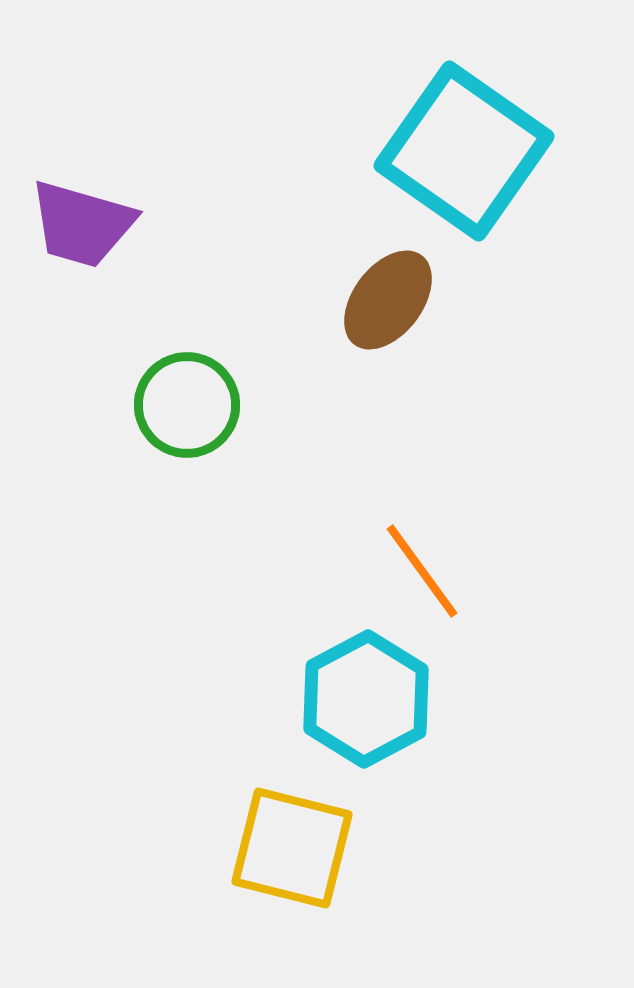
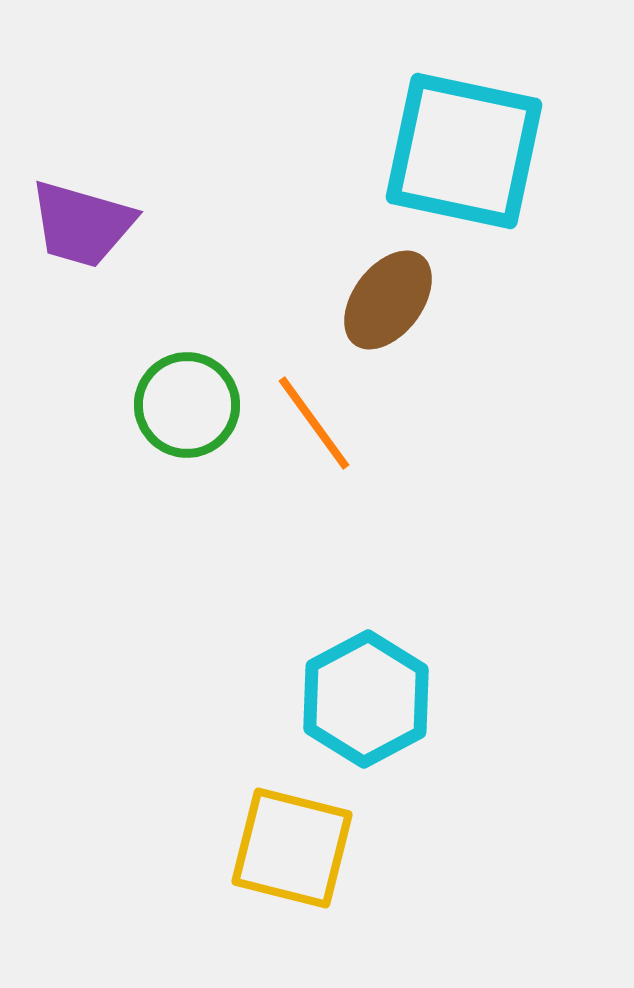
cyan square: rotated 23 degrees counterclockwise
orange line: moved 108 px left, 148 px up
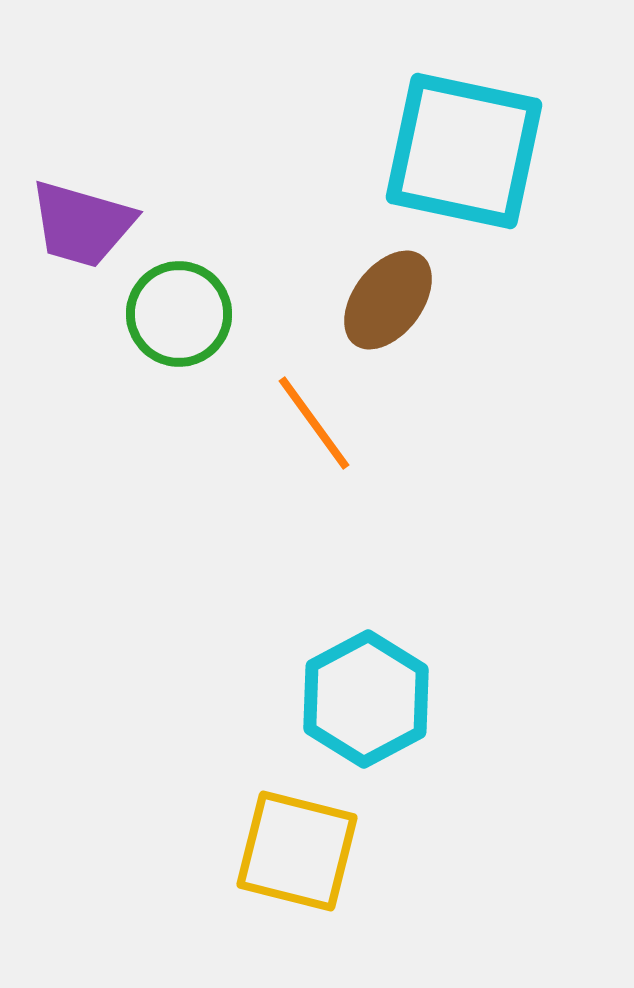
green circle: moved 8 px left, 91 px up
yellow square: moved 5 px right, 3 px down
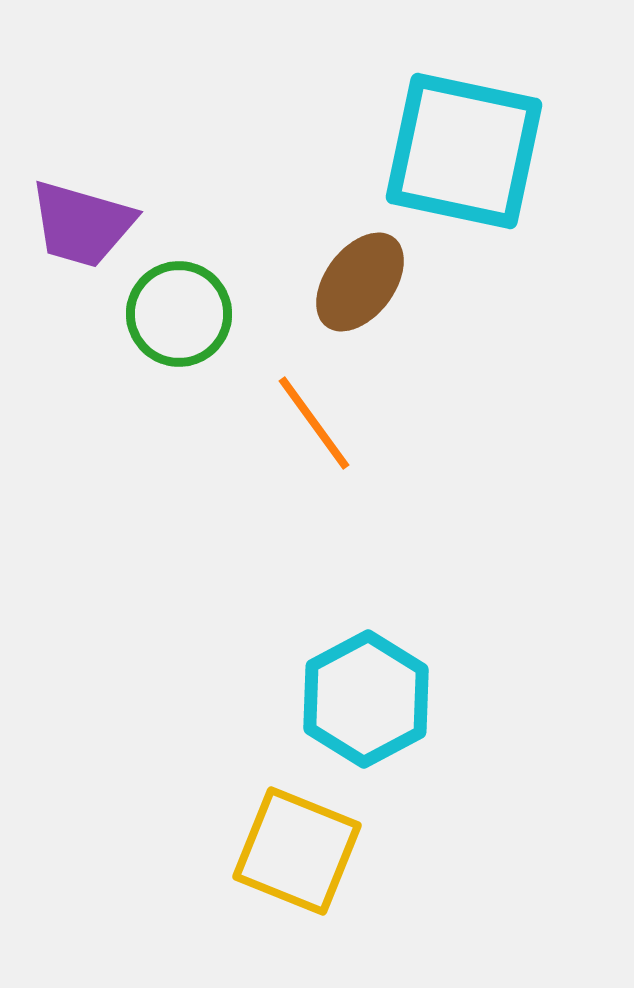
brown ellipse: moved 28 px left, 18 px up
yellow square: rotated 8 degrees clockwise
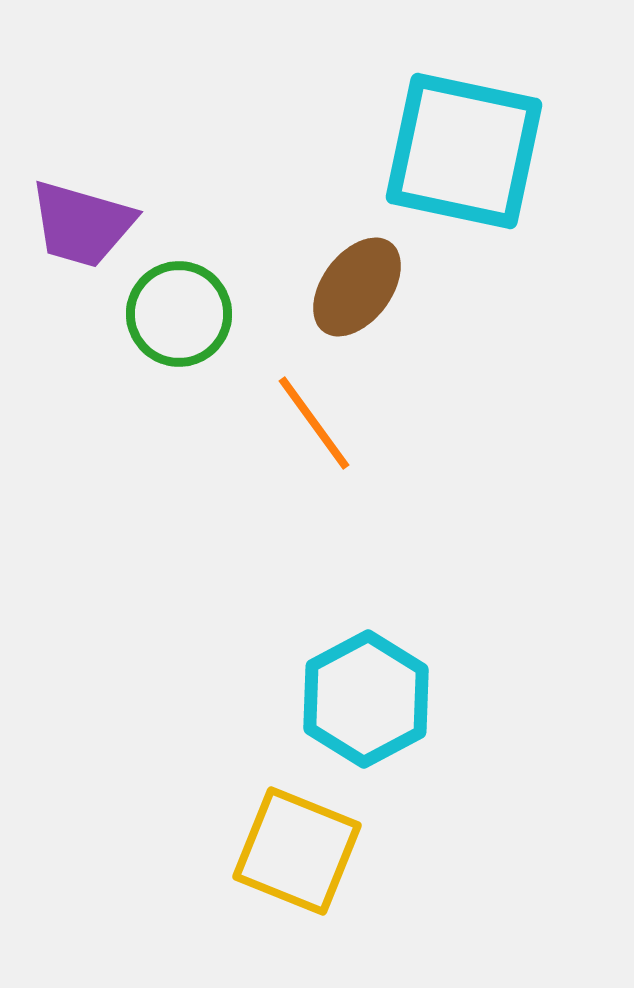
brown ellipse: moved 3 px left, 5 px down
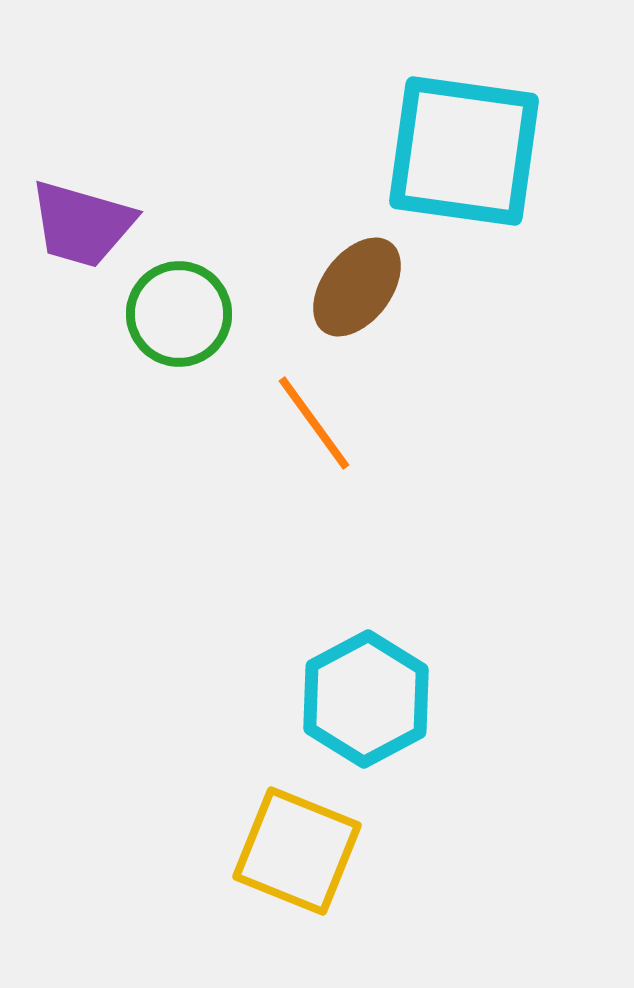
cyan square: rotated 4 degrees counterclockwise
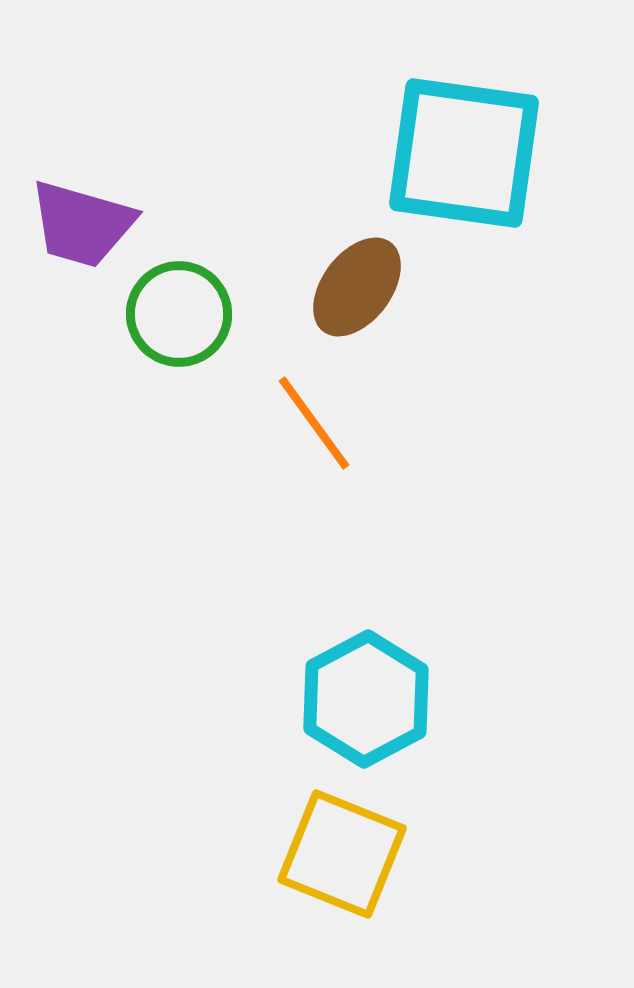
cyan square: moved 2 px down
yellow square: moved 45 px right, 3 px down
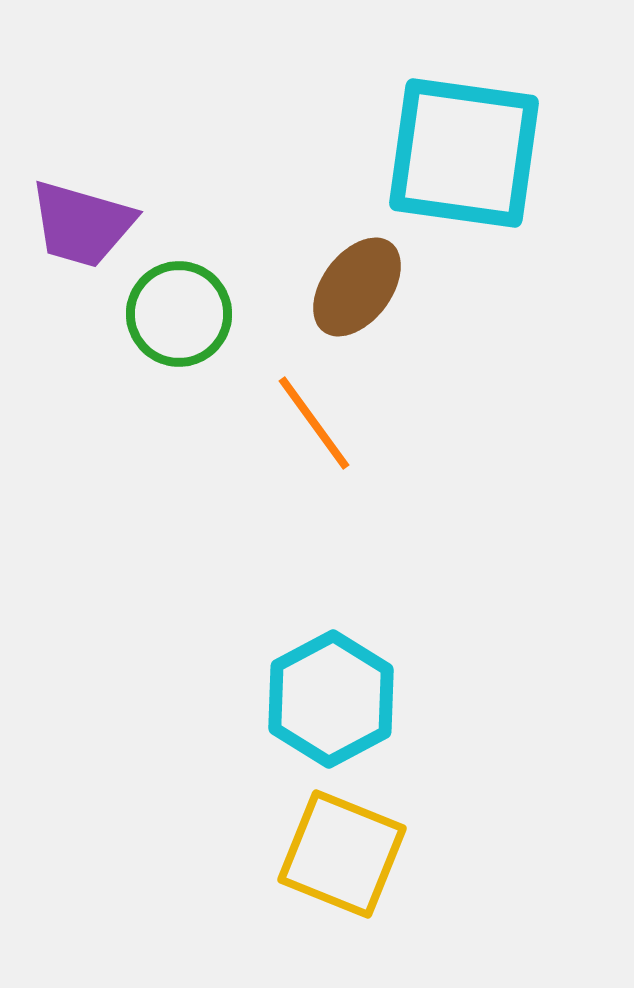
cyan hexagon: moved 35 px left
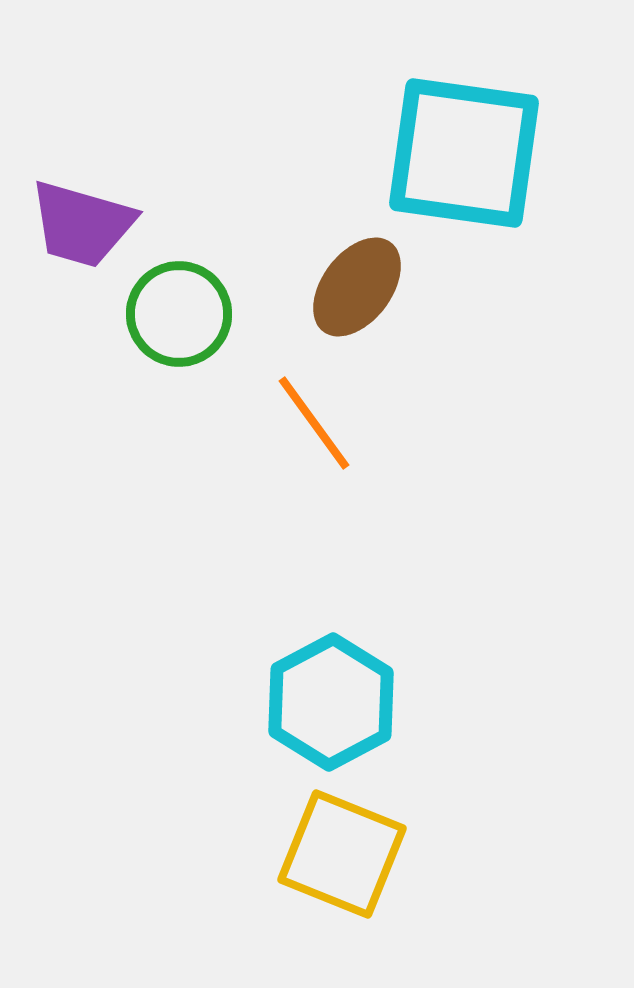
cyan hexagon: moved 3 px down
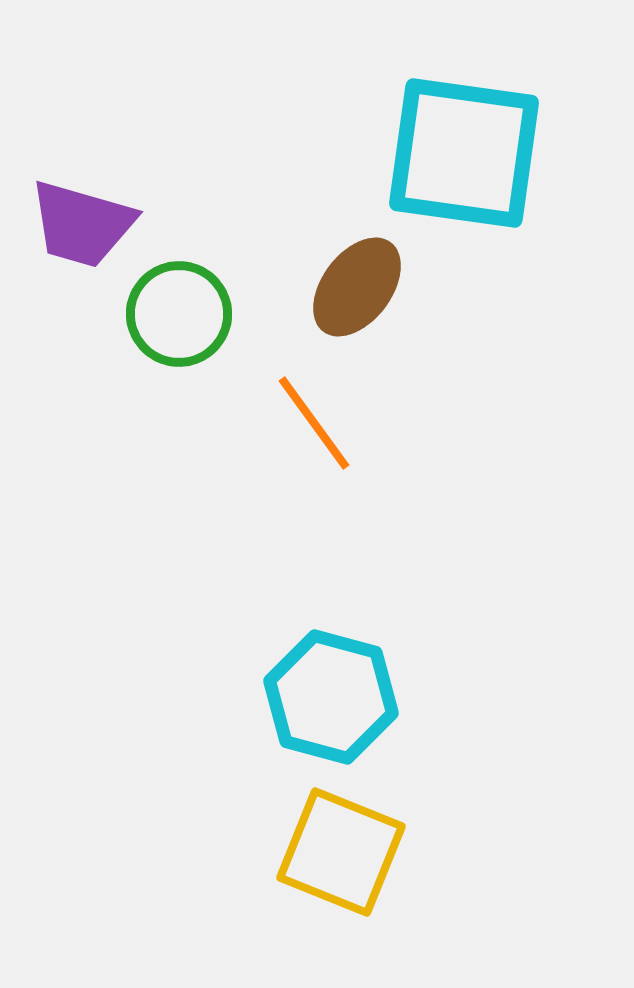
cyan hexagon: moved 5 px up; rotated 17 degrees counterclockwise
yellow square: moved 1 px left, 2 px up
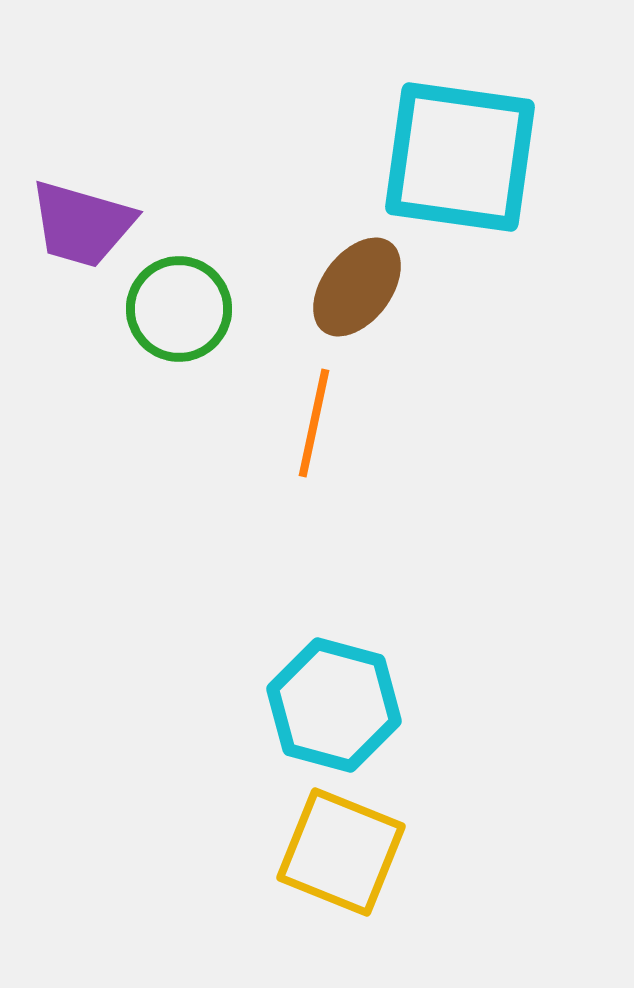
cyan square: moved 4 px left, 4 px down
green circle: moved 5 px up
orange line: rotated 48 degrees clockwise
cyan hexagon: moved 3 px right, 8 px down
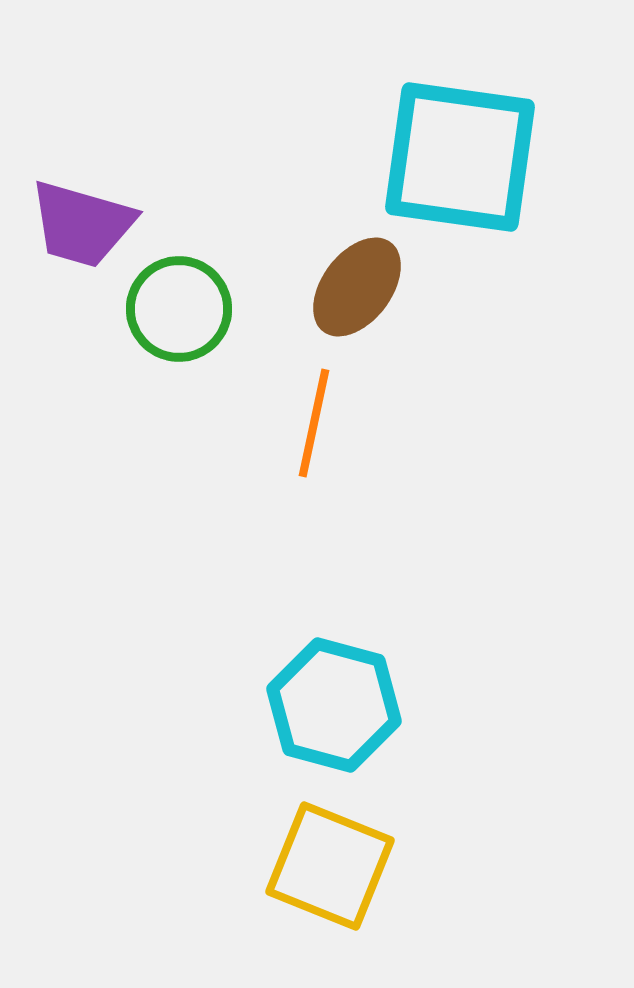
yellow square: moved 11 px left, 14 px down
